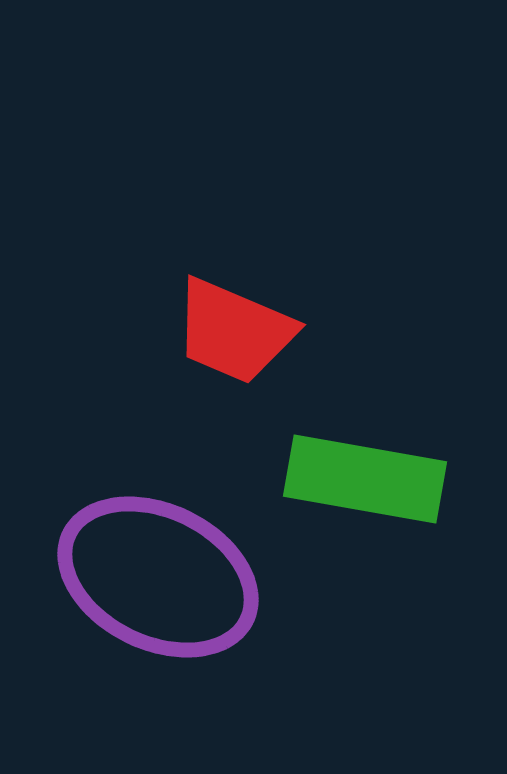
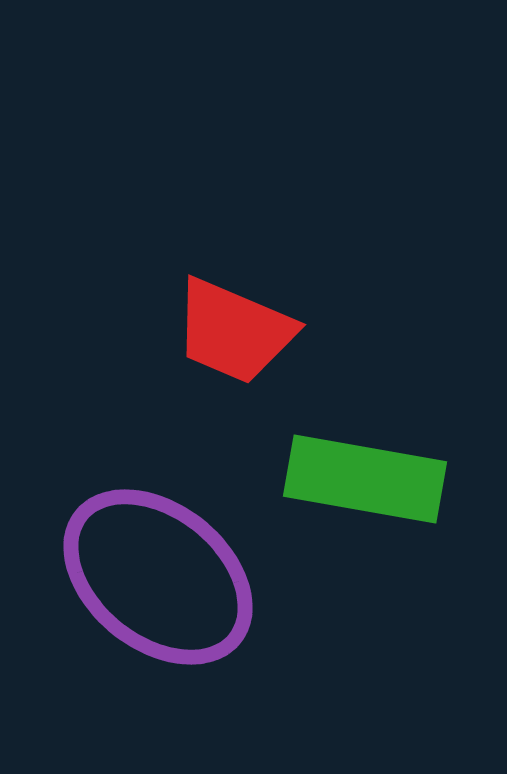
purple ellipse: rotated 13 degrees clockwise
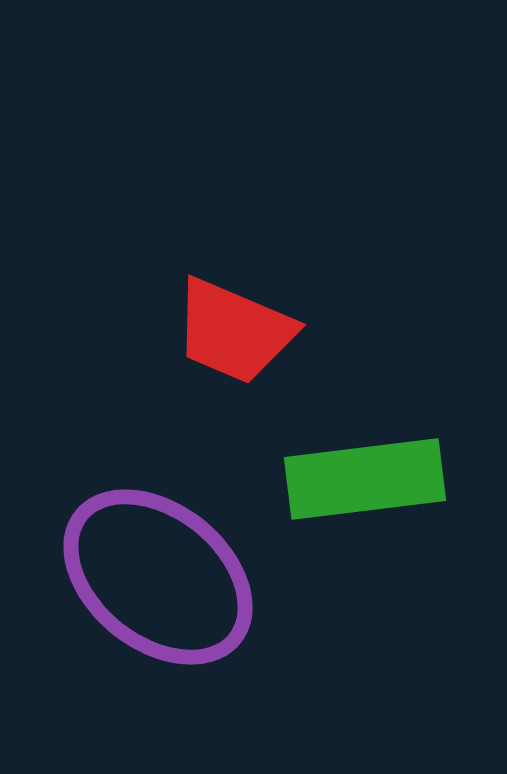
green rectangle: rotated 17 degrees counterclockwise
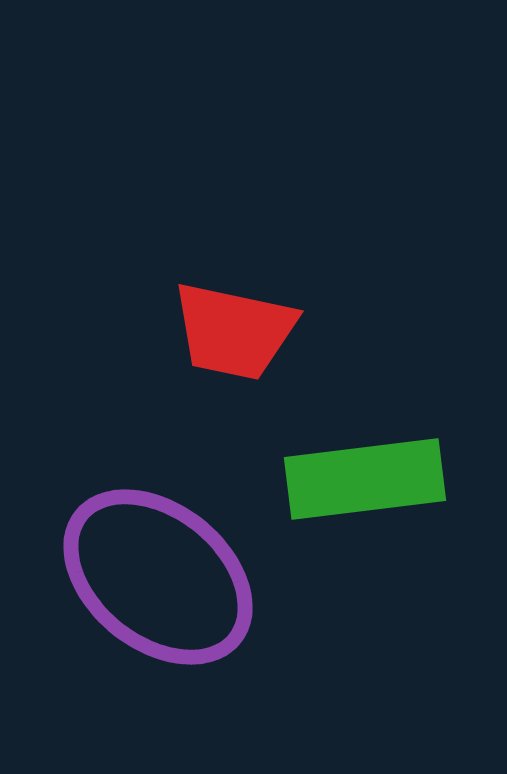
red trapezoid: rotated 11 degrees counterclockwise
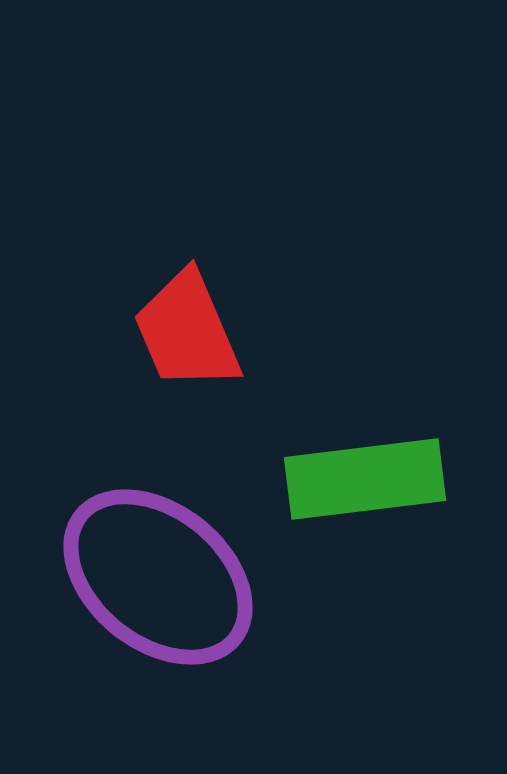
red trapezoid: moved 47 px left; rotated 55 degrees clockwise
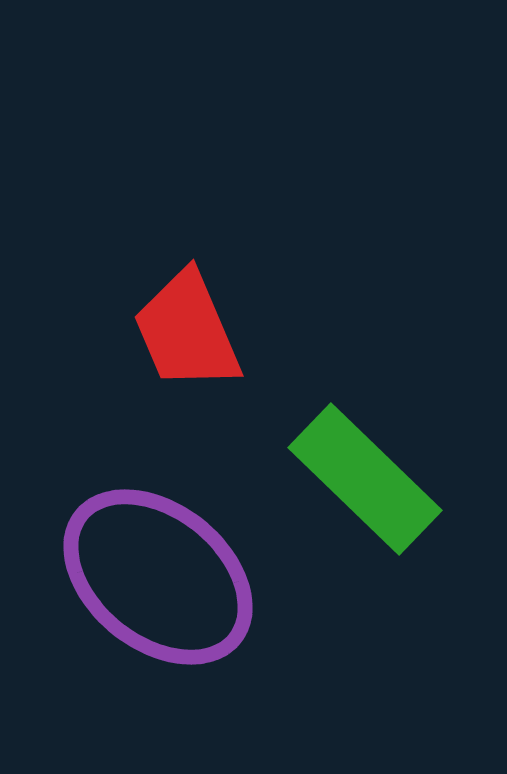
green rectangle: rotated 51 degrees clockwise
